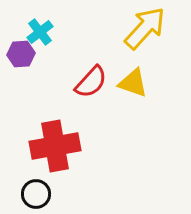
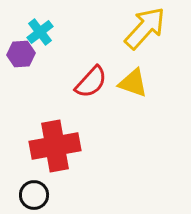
black circle: moved 2 px left, 1 px down
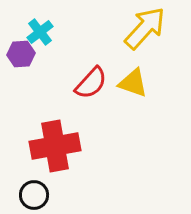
red semicircle: moved 1 px down
